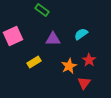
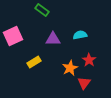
cyan semicircle: moved 1 px left, 1 px down; rotated 24 degrees clockwise
orange star: moved 1 px right, 2 px down
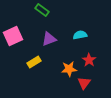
purple triangle: moved 4 px left; rotated 21 degrees counterclockwise
orange star: moved 1 px left, 1 px down; rotated 21 degrees clockwise
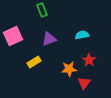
green rectangle: rotated 32 degrees clockwise
cyan semicircle: moved 2 px right
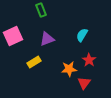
green rectangle: moved 1 px left
cyan semicircle: rotated 48 degrees counterclockwise
purple triangle: moved 2 px left
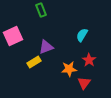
purple triangle: moved 1 px left, 8 px down
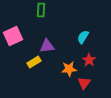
green rectangle: rotated 24 degrees clockwise
cyan semicircle: moved 1 px right, 2 px down
purple triangle: moved 1 px right, 1 px up; rotated 14 degrees clockwise
